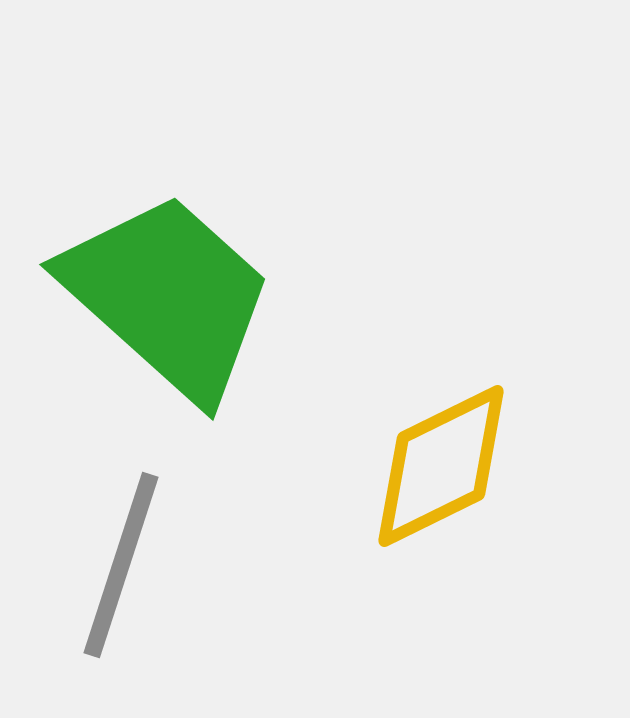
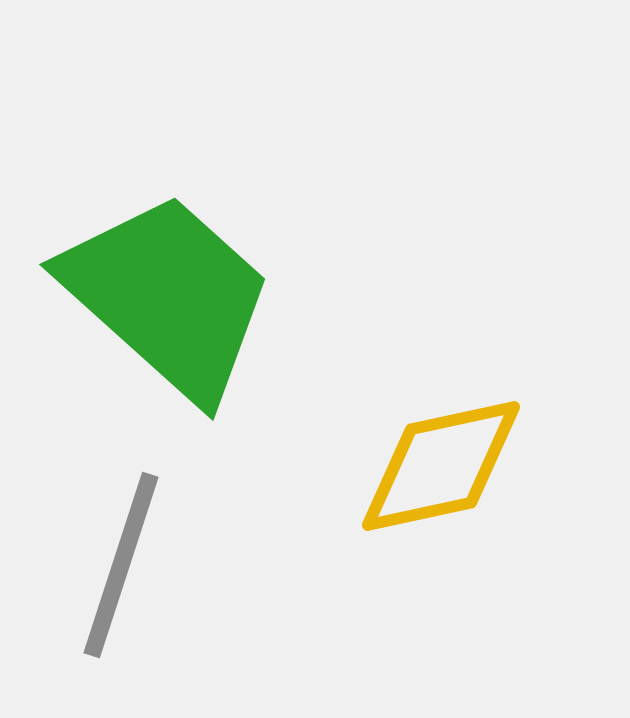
yellow diamond: rotated 14 degrees clockwise
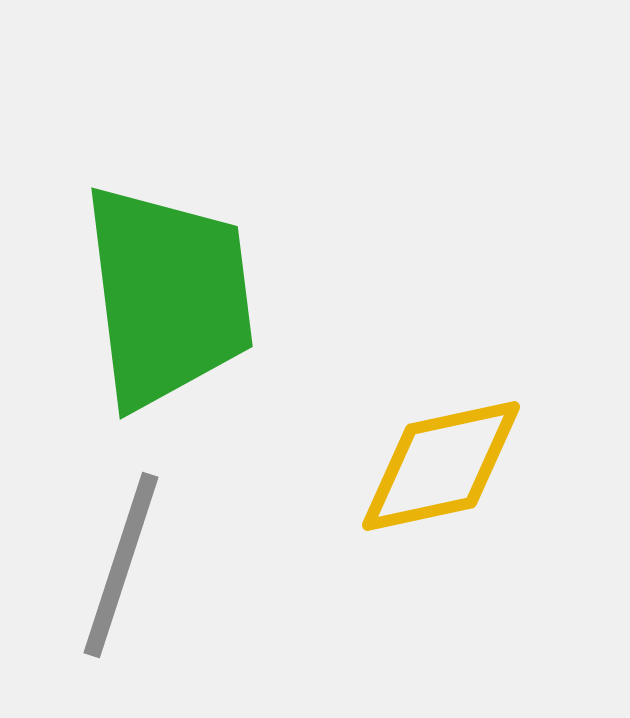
green trapezoid: rotated 41 degrees clockwise
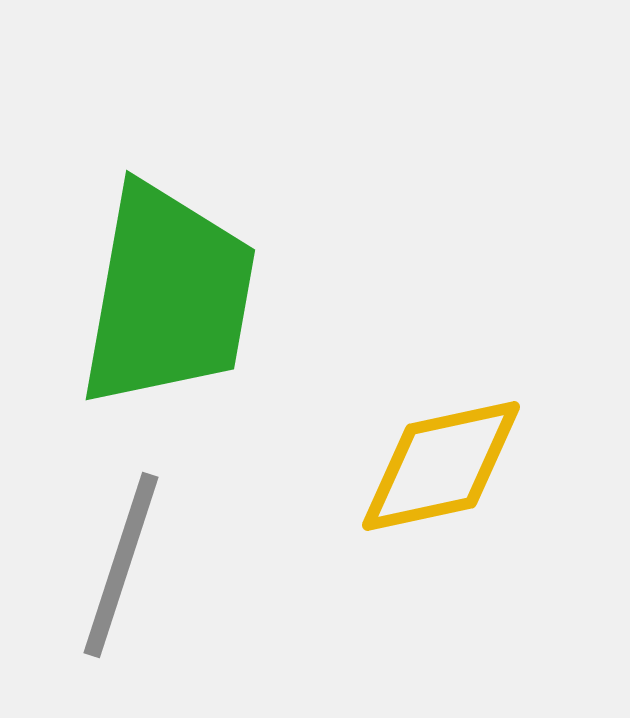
green trapezoid: rotated 17 degrees clockwise
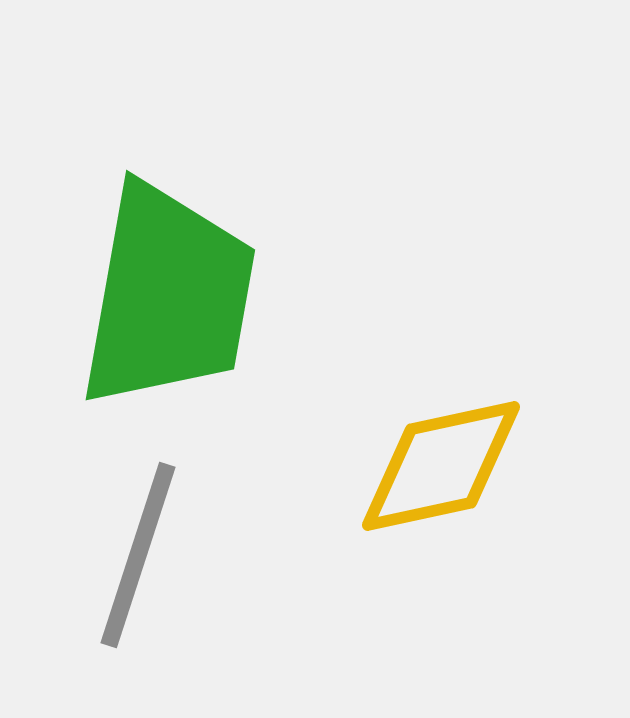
gray line: moved 17 px right, 10 px up
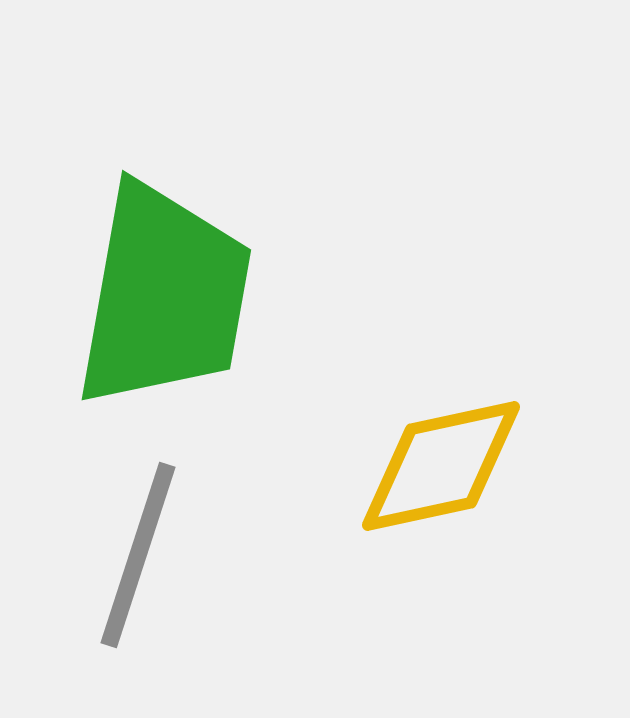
green trapezoid: moved 4 px left
